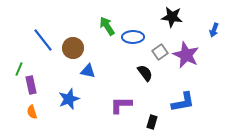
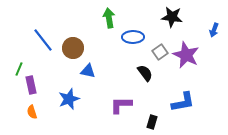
green arrow: moved 2 px right, 8 px up; rotated 24 degrees clockwise
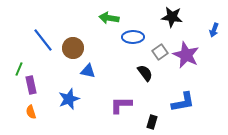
green arrow: rotated 72 degrees counterclockwise
orange semicircle: moved 1 px left
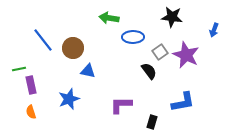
green line: rotated 56 degrees clockwise
black semicircle: moved 4 px right, 2 px up
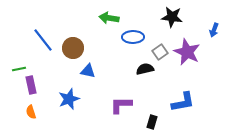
purple star: moved 1 px right, 3 px up
black semicircle: moved 4 px left, 2 px up; rotated 66 degrees counterclockwise
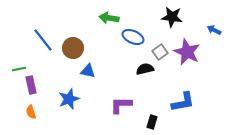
blue arrow: rotated 96 degrees clockwise
blue ellipse: rotated 25 degrees clockwise
